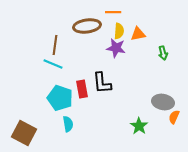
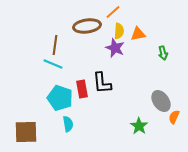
orange line: rotated 42 degrees counterclockwise
purple star: moved 1 px left; rotated 12 degrees clockwise
gray ellipse: moved 2 px left, 1 px up; rotated 45 degrees clockwise
brown square: moved 2 px right, 1 px up; rotated 30 degrees counterclockwise
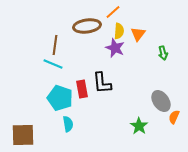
orange triangle: rotated 42 degrees counterclockwise
brown square: moved 3 px left, 3 px down
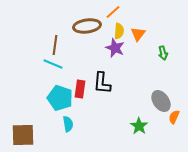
black L-shape: rotated 10 degrees clockwise
red rectangle: moved 2 px left; rotated 18 degrees clockwise
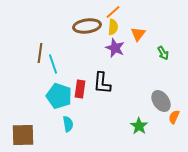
yellow semicircle: moved 6 px left, 4 px up
brown line: moved 15 px left, 8 px down
green arrow: rotated 16 degrees counterclockwise
cyan line: rotated 48 degrees clockwise
cyan pentagon: moved 1 px left, 2 px up
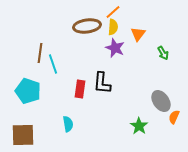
cyan pentagon: moved 31 px left, 5 px up
